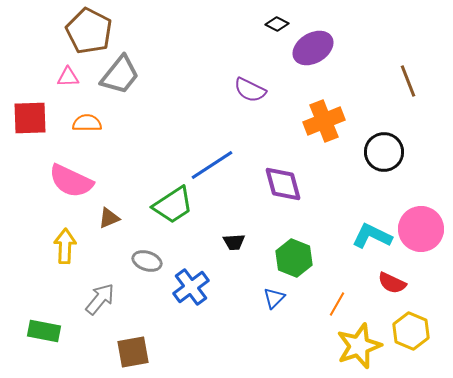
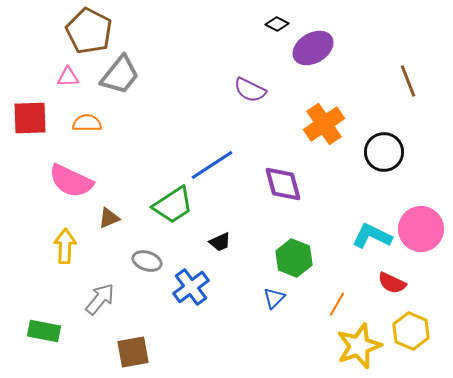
orange cross: moved 3 px down; rotated 12 degrees counterclockwise
black trapezoid: moved 14 px left; rotated 20 degrees counterclockwise
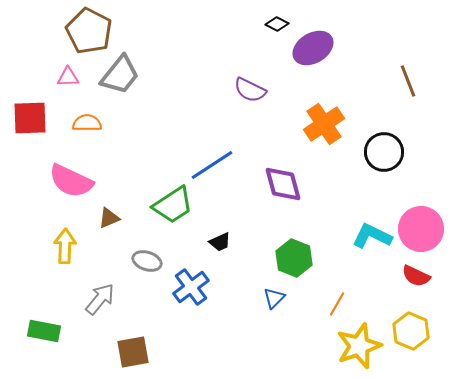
red semicircle: moved 24 px right, 7 px up
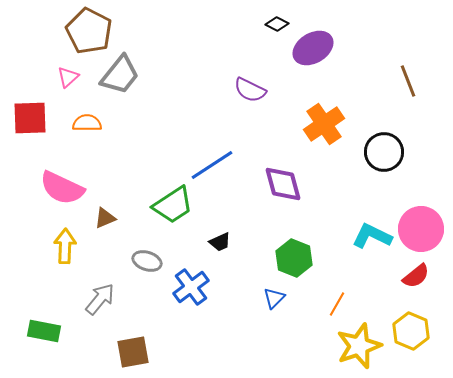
pink triangle: rotated 40 degrees counterclockwise
pink semicircle: moved 9 px left, 7 px down
brown triangle: moved 4 px left
red semicircle: rotated 64 degrees counterclockwise
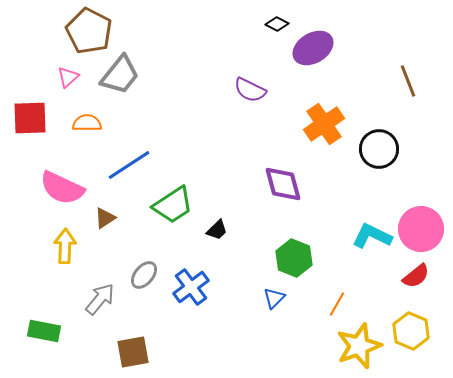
black circle: moved 5 px left, 3 px up
blue line: moved 83 px left
brown triangle: rotated 10 degrees counterclockwise
black trapezoid: moved 3 px left, 12 px up; rotated 20 degrees counterclockwise
gray ellipse: moved 3 px left, 14 px down; rotated 68 degrees counterclockwise
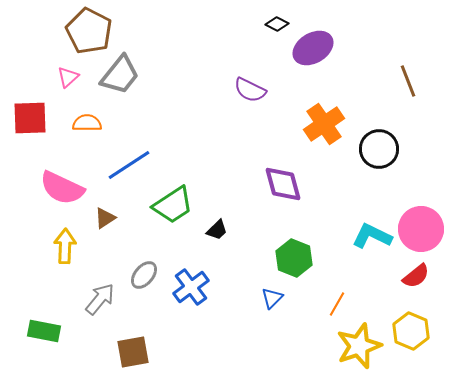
blue triangle: moved 2 px left
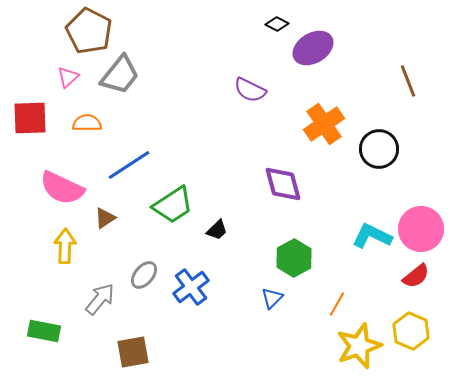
green hexagon: rotated 9 degrees clockwise
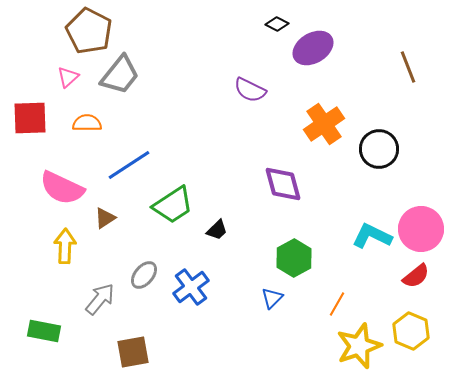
brown line: moved 14 px up
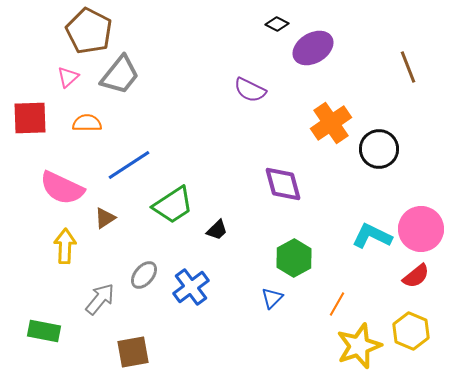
orange cross: moved 7 px right, 1 px up
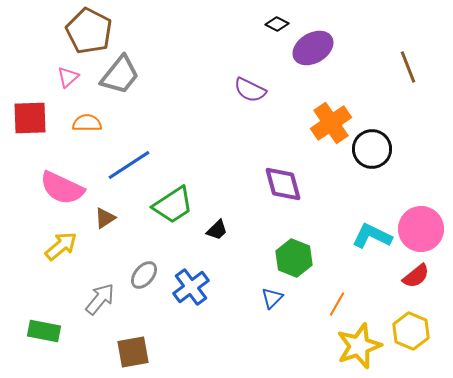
black circle: moved 7 px left
yellow arrow: moved 4 px left; rotated 48 degrees clockwise
green hexagon: rotated 9 degrees counterclockwise
